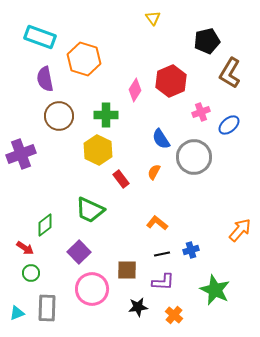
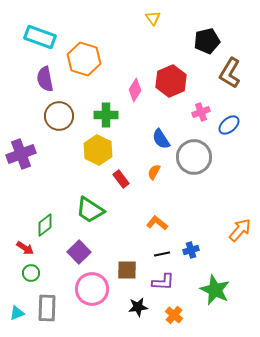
green trapezoid: rotated 8 degrees clockwise
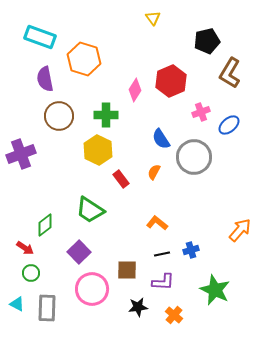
cyan triangle: moved 9 px up; rotated 49 degrees clockwise
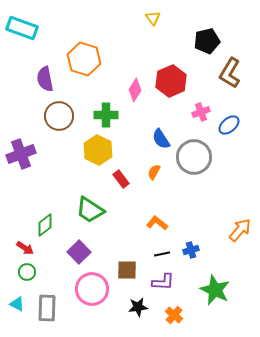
cyan rectangle: moved 18 px left, 9 px up
green circle: moved 4 px left, 1 px up
